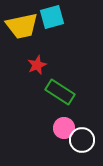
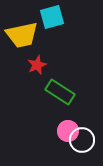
yellow trapezoid: moved 9 px down
pink circle: moved 4 px right, 3 px down
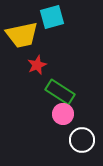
pink circle: moved 5 px left, 17 px up
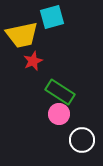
red star: moved 4 px left, 4 px up
pink circle: moved 4 px left
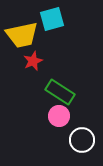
cyan square: moved 2 px down
pink circle: moved 2 px down
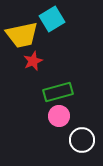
cyan square: rotated 15 degrees counterclockwise
green rectangle: moved 2 px left; rotated 48 degrees counterclockwise
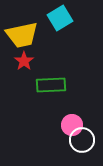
cyan square: moved 8 px right, 1 px up
red star: moved 9 px left; rotated 12 degrees counterclockwise
green rectangle: moved 7 px left, 7 px up; rotated 12 degrees clockwise
pink circle: moved 13 px right, 9 px down
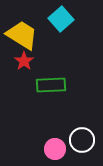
cyan square: moved 1 px right, 1 px down; rotated 10 degrees counterclockwise
yellow trapezoid: rotated 136 degrees counterclockwise
pink circle: moved 17 px left, 24 px down
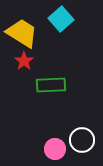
yellow trapezoid: moved 2 px up
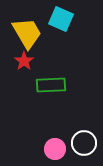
cyan square: rotated 25 degrees counterclockwise
yellow trapezoid: moved 5 px right; rotated 28 degrees clockwise
white circle: moved 2 px right, 3 px down
